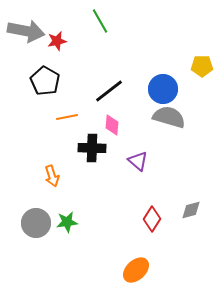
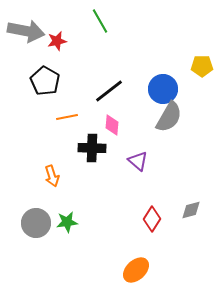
gray semicircle: rotated 104 degrees clockwise
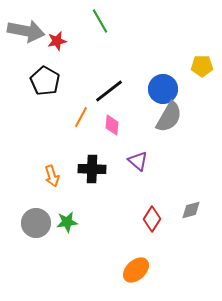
orange line: moved 14 px right; rotated 50 degrees counterclockwise
black cross: moved 21 px down
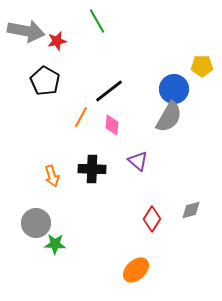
green line: moved 3 px left
blue circle: moved 11 px right
green star: moved 12 px left, 22 px down; rotated 10 degrees clockwise
